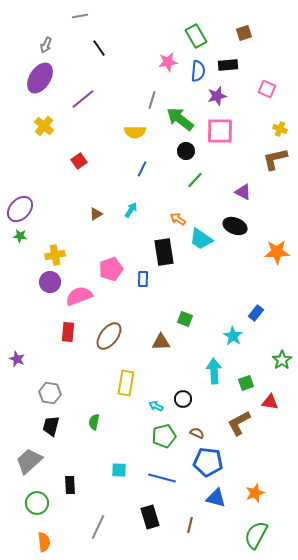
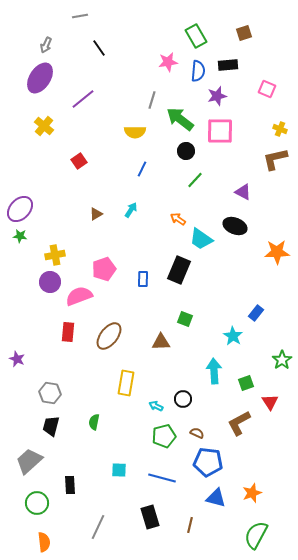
black rectangle at (164, 252): moved 15 px right, 18 px down; rotated 32 degrees clockwise
pink pentagon at (111, 269): moved 7 px left
red triangle at (270, 402): rotated 48 degrees clockwise
orange star at (255, 493): moved 3 px left
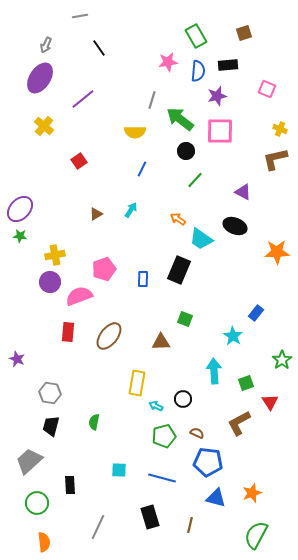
yellow rectangle at (126, 383): moved 11 px right
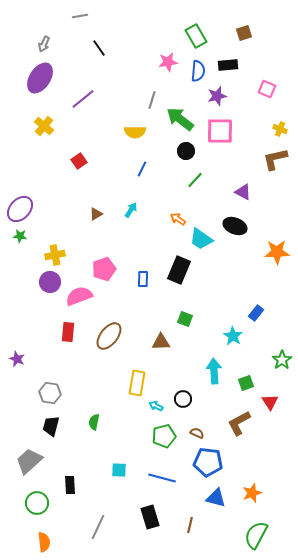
gray arrow at (46, 45): moved 2 px left, 1 px up
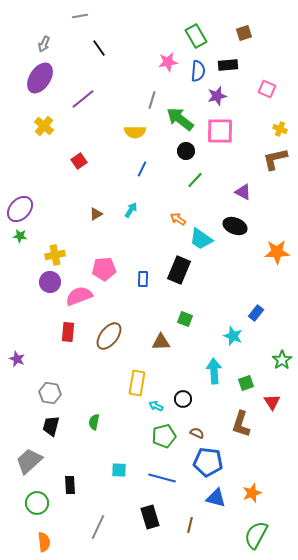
pink pentagon at (104, 269): rotated 15 degrees clockwise
cyan star at (233, 336): rotated 12 degrees counterclockwise
red triangle at (270, 402): moved 2 px right
brown L-shape at (239, 423): moved 2 px right, 1 px down; rotated 44 degrees counterclockwise
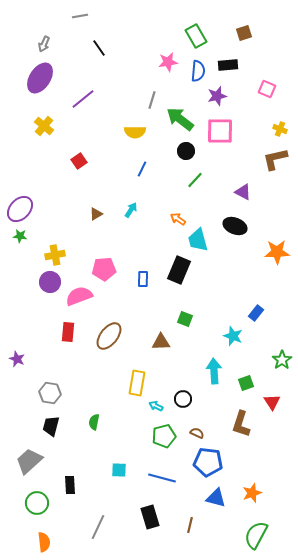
cyan trapezoid at (201, 239): moved 3 px left, 1 px down; rotated 40 degrees clockwise
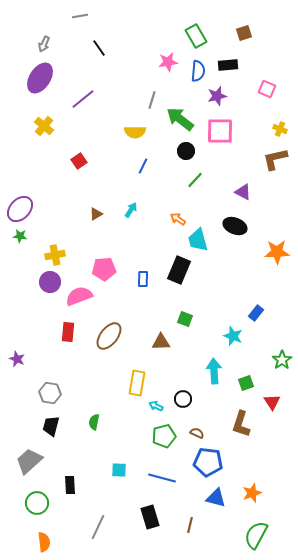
blue line at (142, 169): moved 1 px right, 3 px up
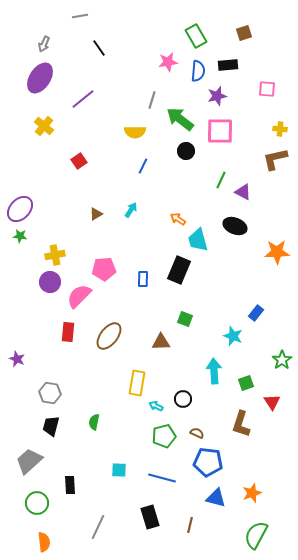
pink square at (267, 89): rotated 18 degrees counterclockwise
yellow cross at (280, 129): rotated 16 degrees counterclockwise
green line at (195, 180): moved 26 px right; rotated 18 degrees counterclockwise
pink semicircle at (79, 296): rotated 24 degrees counterclockwise
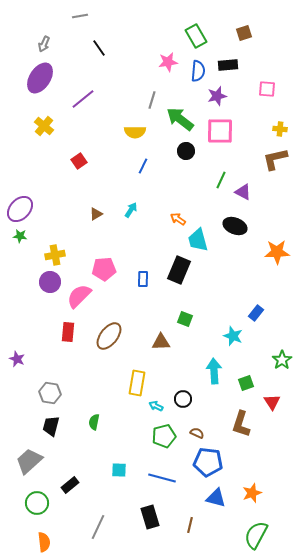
black rectangle at (70, 485): rotated 54 degrees clockwise
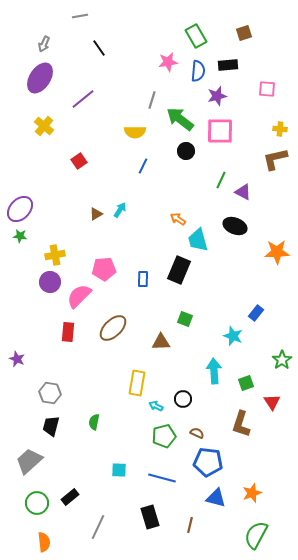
cyan arrow at (131, 210): moved 11 px left
brown ellipse at (109, 336): moved 4 px right, 8 px up; rotated 8 degrees clockwise
black rectangle at (70, 485): moved 12 px down
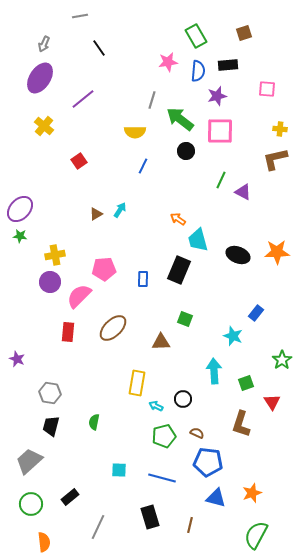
black ellipse at (235, 226): moved 3 px right, 29 px down
green circle at (37, 503): moved 6 px left, 1 px down
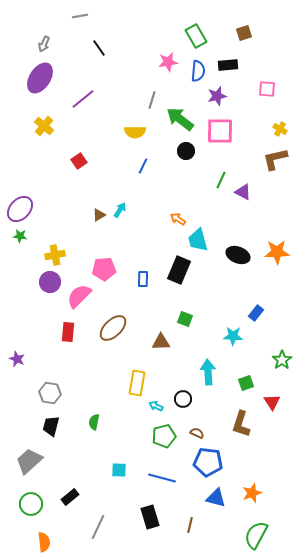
yellow cross at (280, 129): rotated 24 degrees clockwise
brown triangle at (96, 214): moved 3 px right, 1 px down
cyan star at (233, 336): rotated 18 degrees counterclockwise
cyan arrow at (214, 371): moved 6 px left, 1 px down
